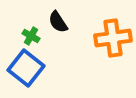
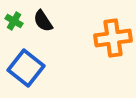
black semicircle: moved 15 px left, 1 px up
green cross: moved 17 px left, 15 px up
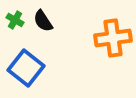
green cross: moved 1 px right, 1 px up
